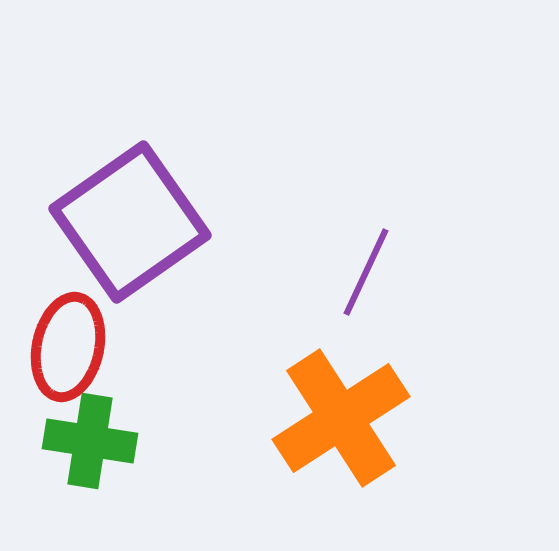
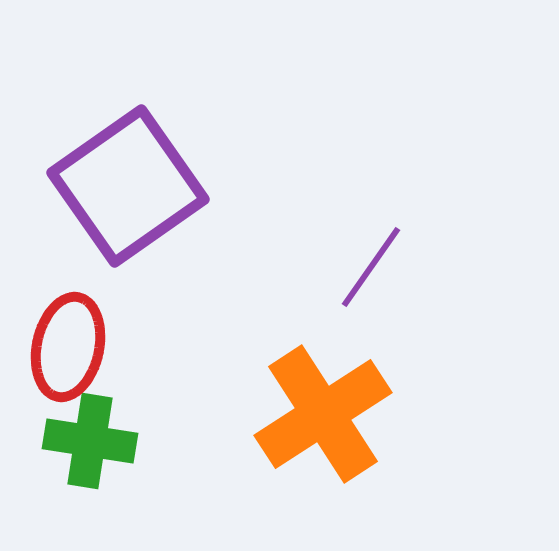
purple square: moved 2 px left, 36 px up
purple line: moved 5 px right, 5 px up; rotated 10 degrees clockwise
orange cross: moved 18 px left, 4 px up
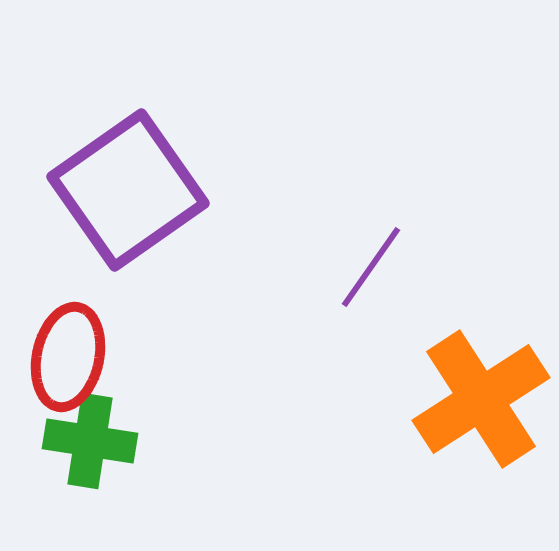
purple square: moved 4 px down
red ellipse: moved 10 px down
orange cross: moved 158 px right, 15 px up
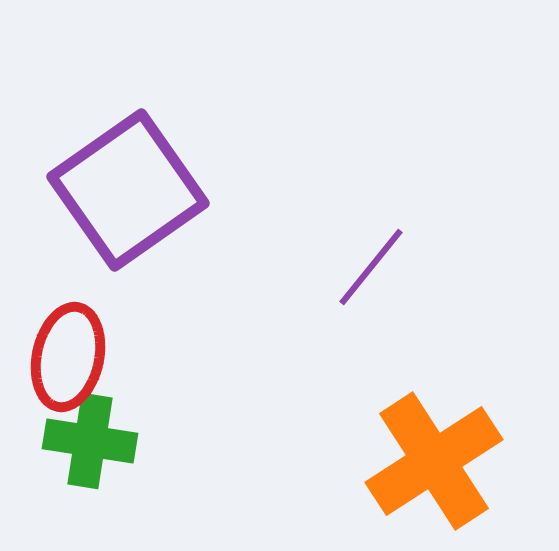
purple line: rotated 4 degrees clockwise
orange cross: moved 47 px left, 62 px down
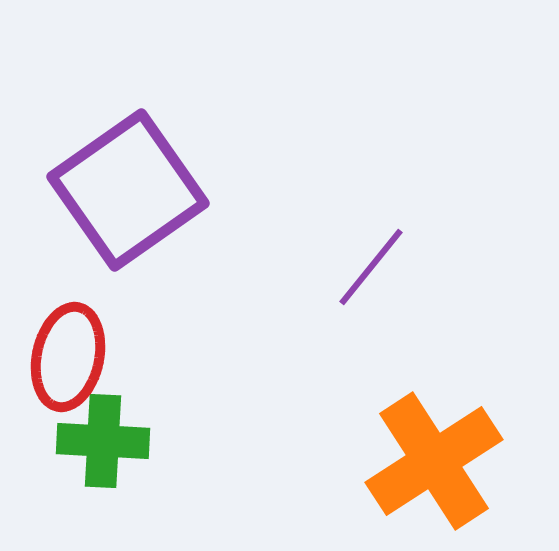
green cross: moved 13 px right; rotated 6 degrees counterclockwise
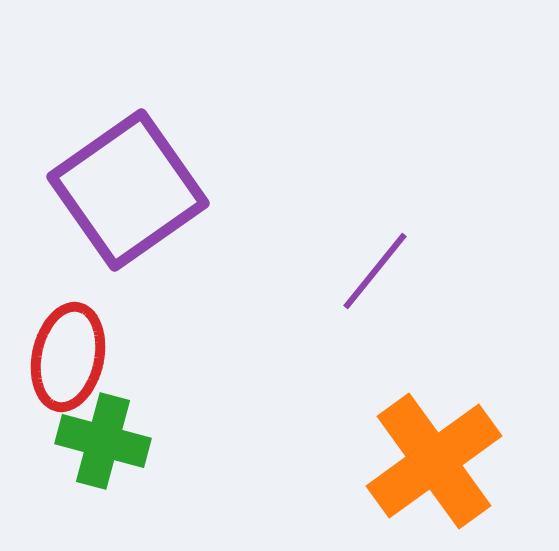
purple line: moved 4 px right, 4 px down
green cross: rotated 12 degrees clockwise
orange cross: rotated 3 degrees counterclockwise
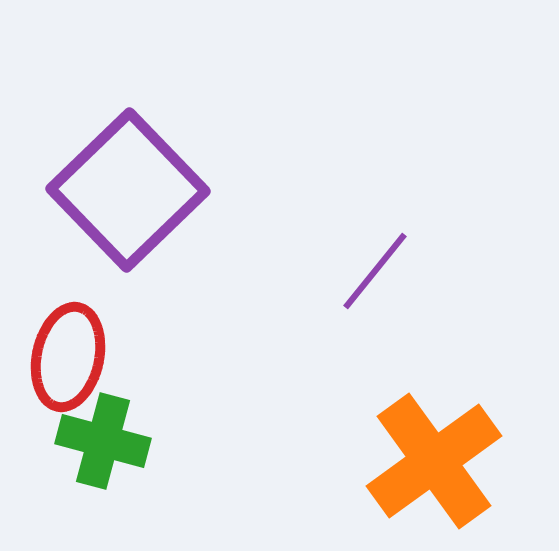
purple square: rotated 9 degrees counterclockwise
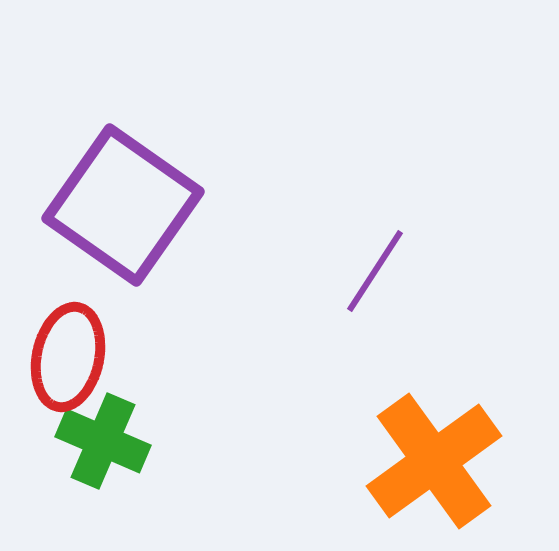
purple square: moved 5 px left, 15 px down; rotated 11 degrees counterclockwise
purple line: rotated 6 degrees counterclockwise
green cross: rotated 8 degrees clockwise
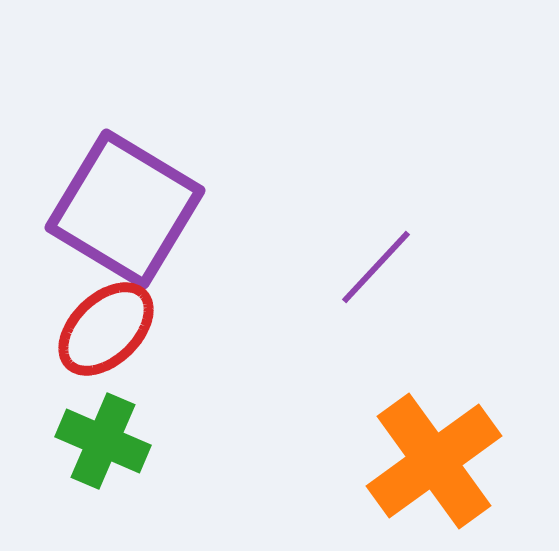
purple square: moved 2 px right, 4 px down; rotated 4 degrees counterclockwise
purple line: moved 1 px right, 4 px up; rotated 10 degrees clockwise
red ellipse: moved 38 px right, 28 px up; rotated 34 degrees clockwise
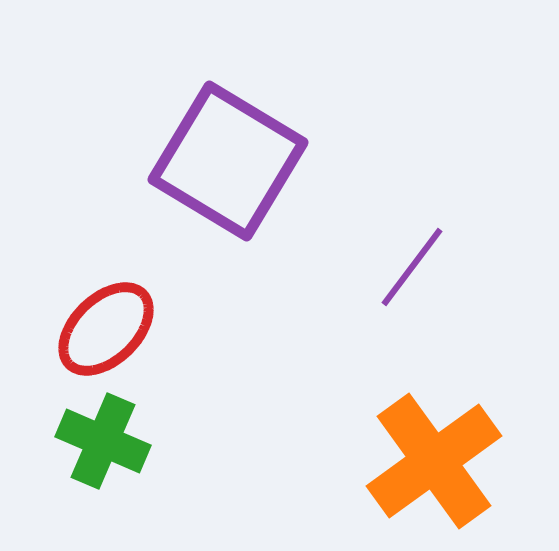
purple square: moved 103 px right, 48 px up
purple line: moved 36 px right; rotated 6 degrees counterclockwise
